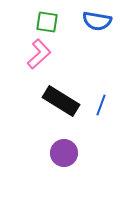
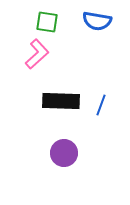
pink L-shape: moved 2 px left
black rectangle: rotated 30 degrees counterclockwise
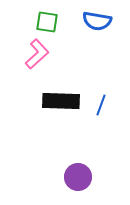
purple circle: moved 14 px right, 24 px down
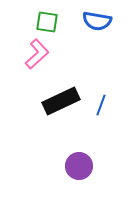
black rectangle: rotated 27 degrees counterclockwise
purple circle: moved 1 px right, 11 px up
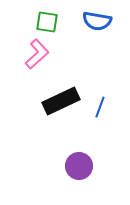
blue line: moved 1 px left, 2 px down
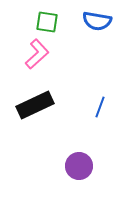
black rectangle: moved 26 px left, 4 px down
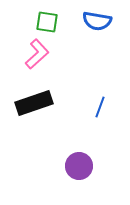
black rectangle: moved 1 px left, 2 px up; rotated 6 degrees clockwise
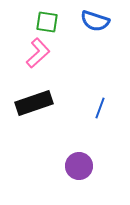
blue semicircle: moved 2 px left; rotated 8 degrees clockwise
pink L-shape: moved 1 px right, 1 px up
blue line: moved 1 px down
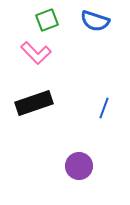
green square: moved 2 px up; rotated 30 degrees counterclockwise
pink L-shape: moved 2 px left; rotated 88 degrees clockwise
blue line: moved 4 px right
